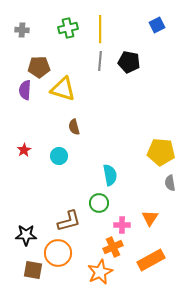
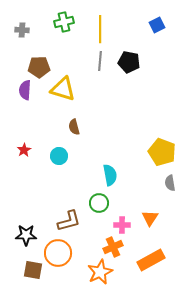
green cross: moved 4 px left, 6 px up
yellow pentagon: moved 1 px right; rotated 16 degrees clockwise
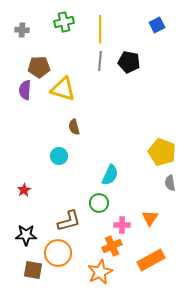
red star: moved 40 px down
cyan semicircle: rotated 35 degrees clockwise
orange cross: moved 1 px left, 1 px up
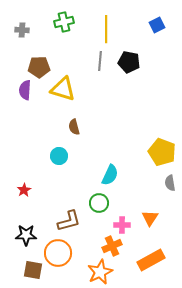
yellow line: moved 6 px right
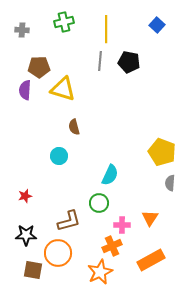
blue square: rotated 21 degrees counterclockwise
gray semicircle: rotated 14 degrees clockwise
red star: moved 1 px right, 6 px down; rotated 16 degrees clockwise
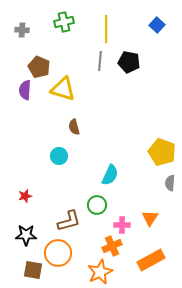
brown pentagon: rotated 25 degrees clockwise
green circle: moved 2 px left, 2 px down
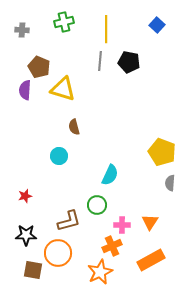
orange triangle: moved 4 px down
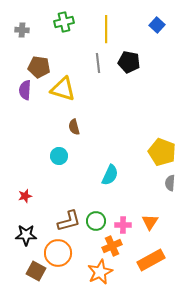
gray line: moved 2 px left, 2 px down; rotated 12 degrees counterclockwise
brown pentagon: rotated 15 degrees counterclockwise
green circle: moved 1 px left, 16 px down
pink cross: moved 1 px right
brown square: moved 3 px right, 1 px down; rotated 18 degrees clockwise
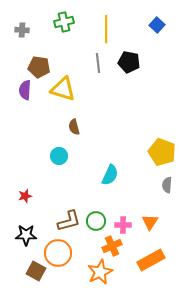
gray semicircle: moved 3 px left, 2 px down
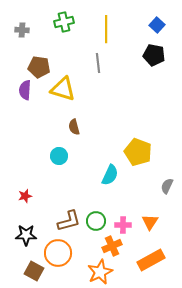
black pentagon: moved 25 px right, 7 px up
yellow pentagon: moved 24 px left
gray semicircle: moved 1 px down; rotated 21 degrees clockwise
brown square: moved 2 px left
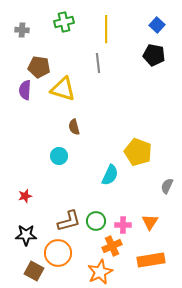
orange rectangle: rotated 20 degrees clockwise
